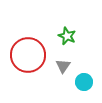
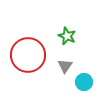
gray triangle: moved 2 px right
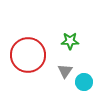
green star: moved 3 px right, 5 px down; rotated 24 degrees counterclockwise
gray triangle: moved 5 px down
